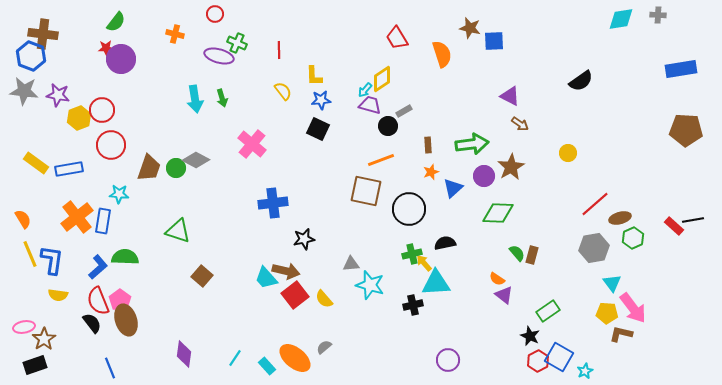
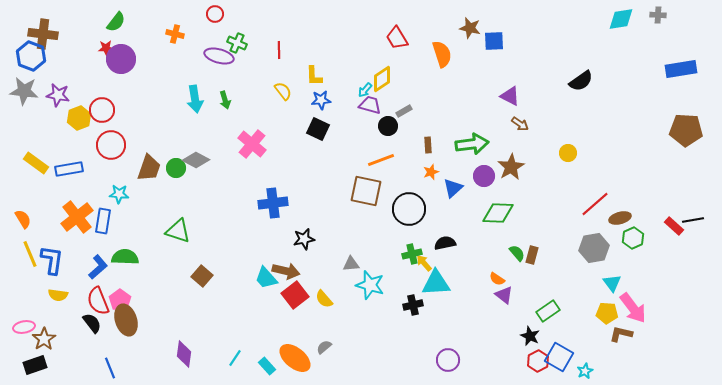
green arrow at (222, 98): moved 3 px right, 2 px down
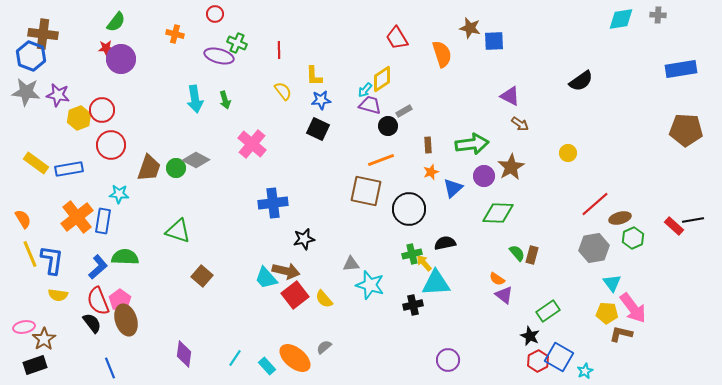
gray star at (24, 91): moved 2 px right, 1 px down
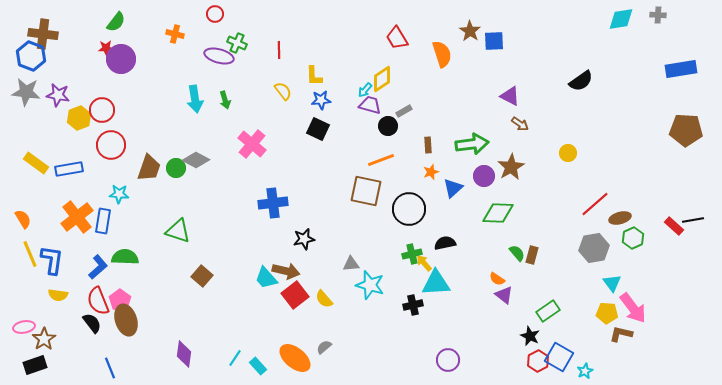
brown star at (470, 28): moved 3 px down; rotated 20 degrees clockwise
cyan rectangle at (267, 366): moved 9 px left
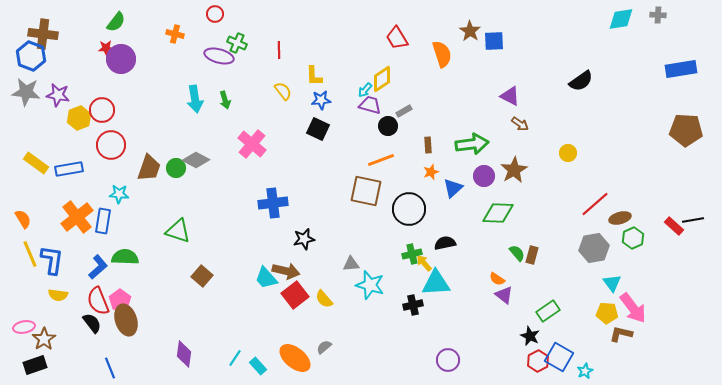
brown star at (511, 167): moved 3 px right, 3 px down
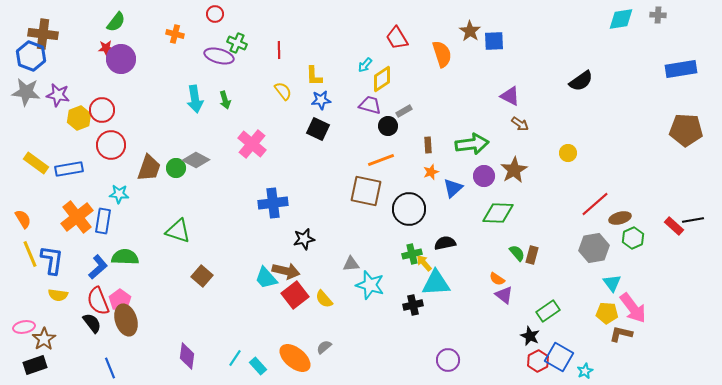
cyan arrow at (365, 90): moved 25 px up
purple diamond at (184, 354): moved 3 px right, 2 px down
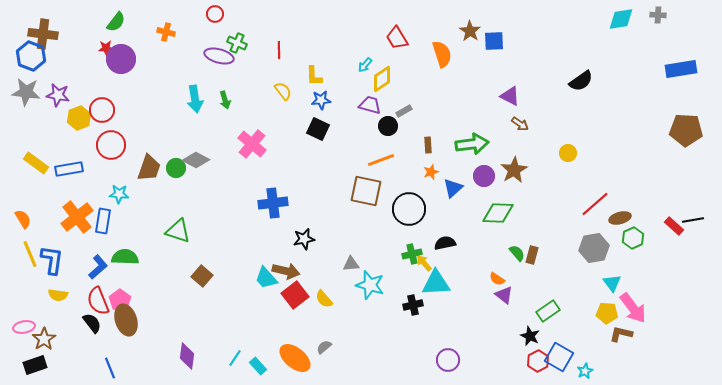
orange cross at (175, 34): moved 9 px left, 2 px up
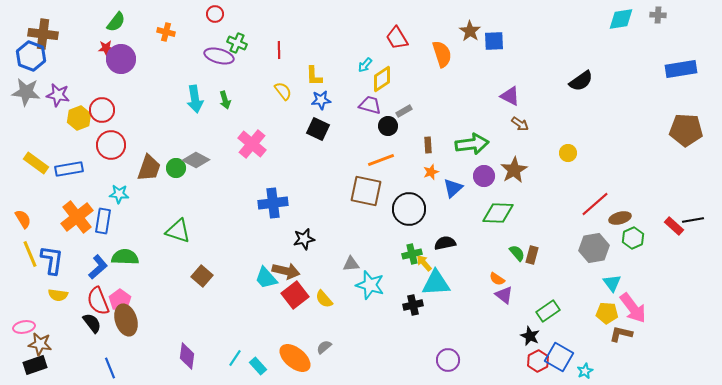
brown star at (44, 339): moved 4 px left, 5 px down; rotated 30 degrees counterclockwise
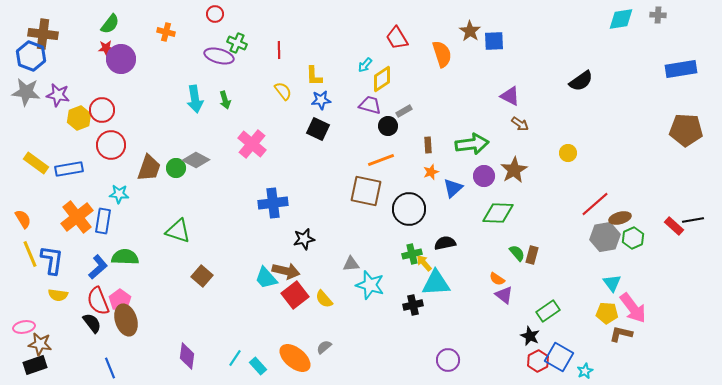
green semicircle at (116, 22): moved 6 px left, 2 px down
gray hexagon at (594, 248): moved 11 px right, 11 px up
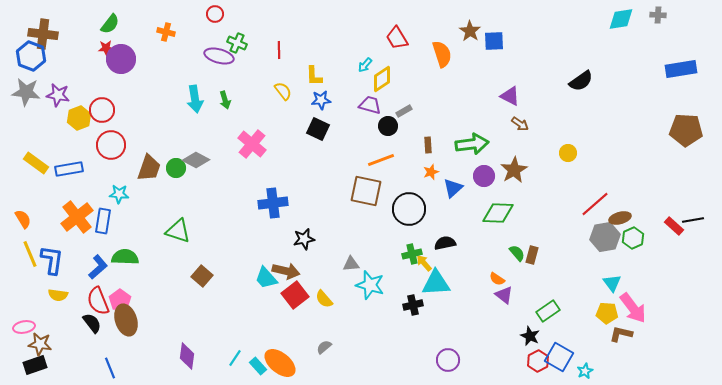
orange ellipse at (295, 358): moved 15 px left, 5 px down
